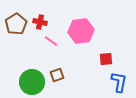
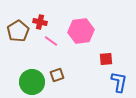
brown pentagon: moved 2 px right, 7 px down
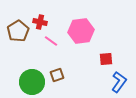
blue L-shape: rotated 25 degrees clockwise
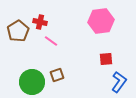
pink hexagon: moved 20 px right, 10 px up
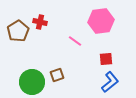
pink line: moved 24 px right
blue L-shape: moved 9 px left; rotated 15 degrees clockwise
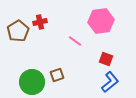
red cross: rotated 24 degrees counterclockwise
red square: rotated 24 degrees clockwise
